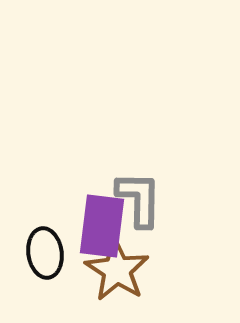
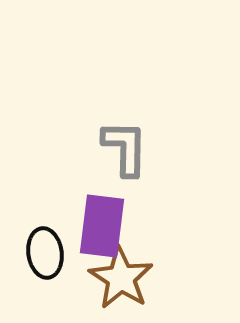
gray L-shape: moved 14 px left, 51 px up
brown star: moved 4 px right, 8 px down
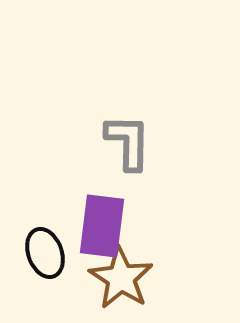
gray L-shape: moved 3 px right, 6 px up
black ellipse: rotated 12 degrees counterclockwise
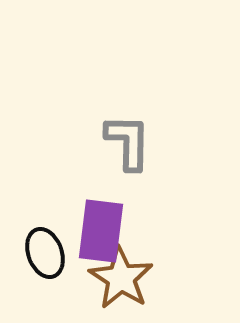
purple rectangle: moved 1 px left, 5 px down
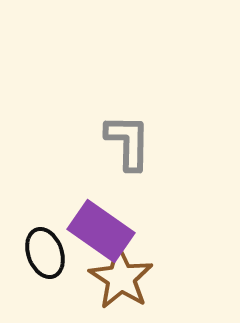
purple rectangle: rotated 62 degrees counterclockwise
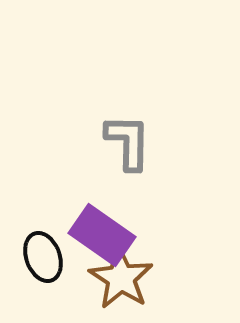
purple rectangle: moved 1 px right, 4 px down
black ellipse: moved 2 px left, 4 px down
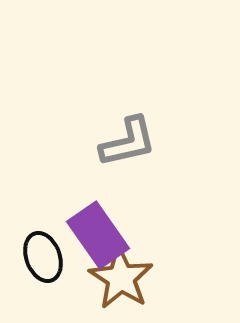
gray L-shape: rotated 76 degrees clockwise
purple rectangle: moved 4 px left; rotated 20 degrees clockwise
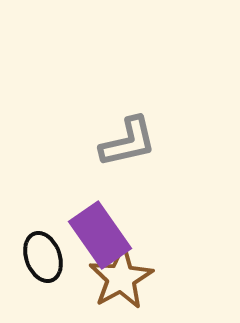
purple rectangle: moved 2 px right
brown star: rotated 10 degrees clockwise
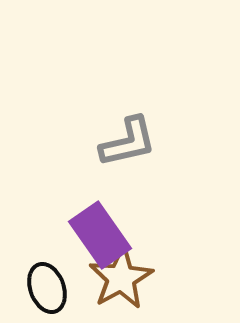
black ellipse: moved 4 px right, 31 px down
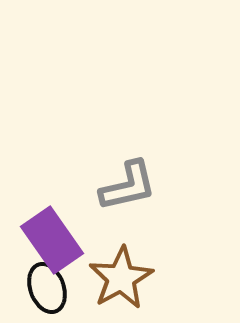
gray L-shape: moved 44 px down
purple rectangle: moved 48 px left, 5 px down
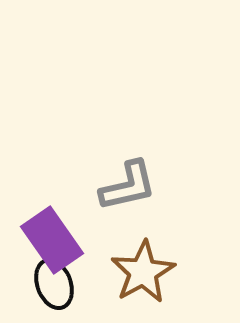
brown star: moved 22 px right, 6 px up
black ellipse: moved 7 px right, 4 px up
